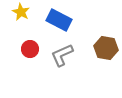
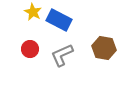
yellow star: moved 12 px right
brown hexagon: moved 2 px left
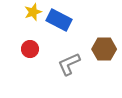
yellow star: rotated 24 degrees clockwise
brown hexagon: moved 1 px down; rotated 10 degrees counterclockwise
gray L-shape: moved 7 px right, 9 px down
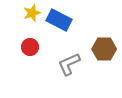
yellow star: moved 1 px left, 1 px down
red circle: moved 2 px up
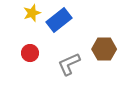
blue rectangle: rotated 65 degrees counterclockwise
red circle: moved 6 px down
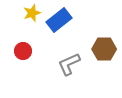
red circle: moved 7 px left, 2 px up
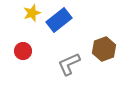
brown hexagon: rotated 20 degrees counterclockwise
